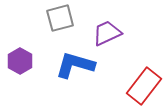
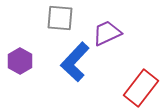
gray square: rotated 20 degrees clockwise
blue L-shape: moved 3 px up; rotated 63 degrees counterclockwise
red rectangle: moved 3 px left, 2 px down
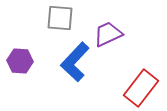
purple trapezoid: moved 1 px right, 1 px down
purple hexagon: rotated 25 degrees counterclockwise
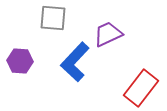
gray square: moved 7 px left
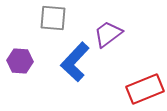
purple trapezoid: rotated 12 degrees counterclockwise
red rectangle: moved 4 px right, 1 px down; rotated 30 degrees clockwise
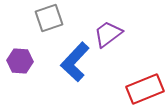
gray square: moved 4 px left; rotated 24 degrees counterclockwise
